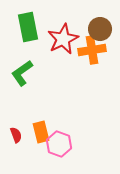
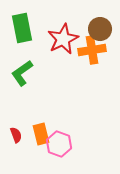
green rectangle: moved 6 px left, 1 px down
orange rectangle: moved 2 px down
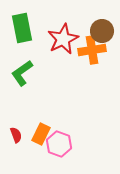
brown circle: moved 2 px right, 2 px down
orange rectangle: rotated 40 degrees clockwise
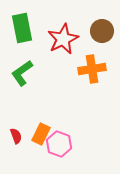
orange cross: moved 19 px down
red semicircle: moved 1 px down
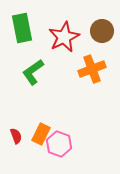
red star: moved 1 px right, 2 px up
orange cross: rotated 12 degrees counterclockwise
green L-shape: moved 11 px right, 1 px up
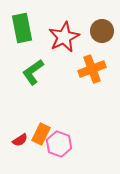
red semicircle: moved 4 px right, 4 px down; rotated 77 degrees clockwise
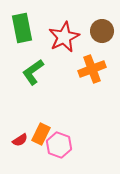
pink hexagon: moved 1 px down
